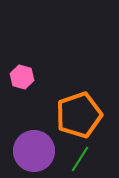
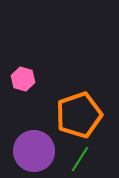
pink hexagon: moved 1 px right, 2 px down
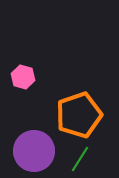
pink hexagon: moved 2 px up
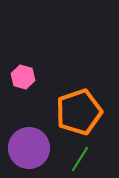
orange pentagon: moved 3 px up
purple circle: moved 5 px left, 3 px up
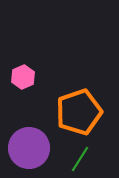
pink hexagon: rotated 20 degrees clockwise
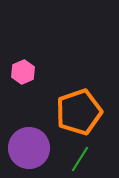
pink hexagon: moved 5 px up
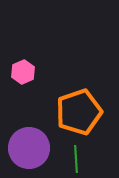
green line: moved 4 px left; rotated 36 degrees counterclockwise
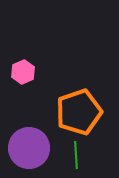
green line: moved 4 px up
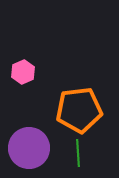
orange pentagon: moved 2 px up; rotated 12 degrees clockwise
green line: moved 2 px right, 2 px up
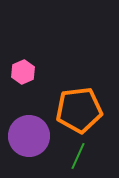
purple circle: moved 12 px up
green line: moved 3 px down; rotated 28 degrees clockwise
